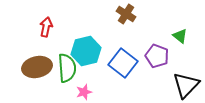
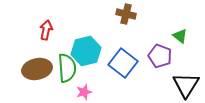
brown cross: rotated 18 degrees counterclockwise
red arrow: moved 3 px down
purple pentagon: moved 3 px right
brown ellipse: moved 2 px down
black triangle: rotated 12 degrees counterclockwise
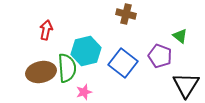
brown ellipse: moved 4 px right, 3 px down
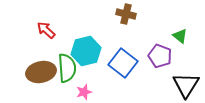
red arrow: rotated 60 degrees counterclockwise
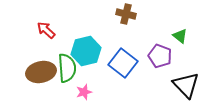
black triangle: rotated 16 degrees counterclockwise
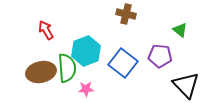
red arrow: rotated 18 degrees clockwise
green triangle: moved 6 px up
cyan hexagon: rotated 8 degrees counterclockwise
purple pentagon: rotated 15 degrees counterclockwise
pink star: moved 2 px right, 3 px up; rotated 14 degrees clockwise
